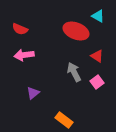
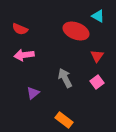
red triangle: rotated 32 degrees clockwise
gray arrow: moved 9 px left, 6 px down
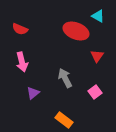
pink arrow: moved 2 px left, 7 px down; rotated 96 degrees counterclockwise
pink square: moved 2 px left, 10 px down
